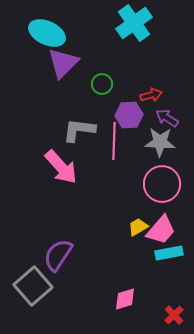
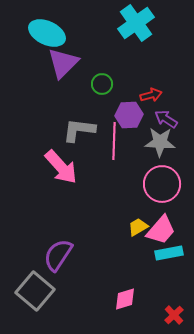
cyan cross: moved 2 px right
purple arrow: moved 1 px left, 1 px down
gray square: moved 2 px right, 5 px down; rotated 9 degrees counterclockwise
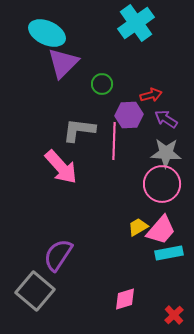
gray star: moved 6 px right, 11 px down
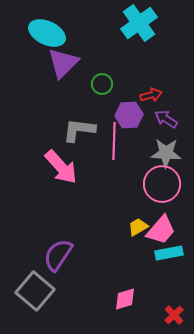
cyan cross: moved 3 px right
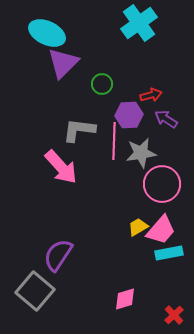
gray star: moved 25 px left; rotated 12 degrees counterclockwise
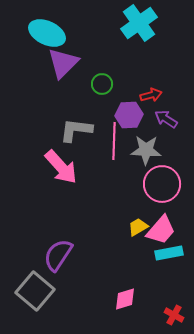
gray L-shape: moved 3 px left
gray star: moved 5 px right, 3 px up; rotated 12 degrees clockwise
red cross: rotated 18 degrees counterclockwise
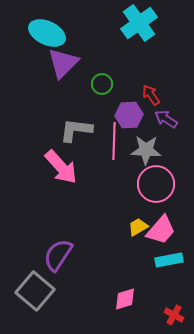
red arrow: rotated 110 degrees counterclockwise
pink circle: moved 6 px left
cyan rectangle: moved 7 px down
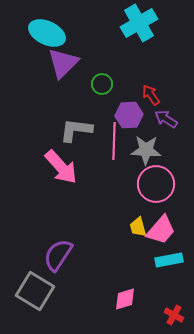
cyan cross: rotated 6 degrees clockwise
yellow trapezoid: rotated 75 degrees counterclockwise
gray square: rotated 9 degrees counterclockwise
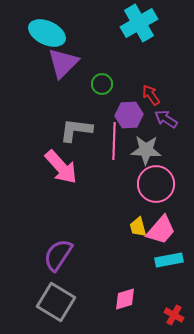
gray square: moved 21 px right, 11 px down
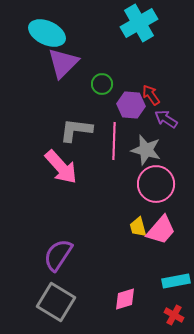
purple hexagon: moved 2 px right, 10 px up; rotated 8 degrees clockwise
gray star: rotated 12 degrees clockwise
cyan rectangle: moved 7 px right, 21 px down
